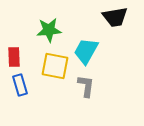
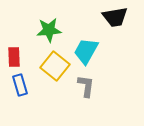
yellow square: rotated 28 degrees clockwise
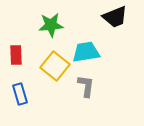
black trapezoid: rotated 12 degrees counterclockwise
green star: moved 2 px right, 5 px up
cyan trapezoid: moved 1 px down; rotated 52 degrees clockwise
red rectangle: moved 2 px right, 2 px up
blue rectangle: moved 9 px down
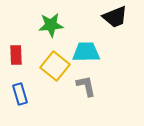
cyan trapezoid: rotated 8 degrees clockwise
gray L-shape: rotated 20 degrees counterclockwise
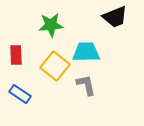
gray L-shape: moved 1 px up
blue rectangle: rotated 40 degrees counterclockwise
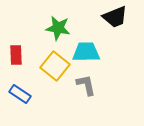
green star: moved 7 px right, 3 px down; rotated 15 degrees clockwise
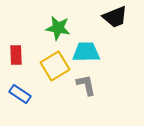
yellow square: rotated 20 degrees clockwise
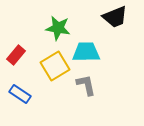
red rectangle: rotated 42 degrees clockwise
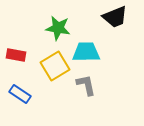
red rectangle: rotated 60 degrees clockwise
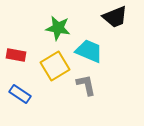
cyan trapezoid: moved 3 px right, 1 px up; rotated 24 degrees clockwise
